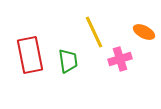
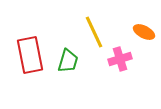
green trapezoid: rotated 25 degrees clockwise
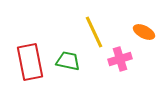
red rectangle: moved 7 px down
green trapezoid: rotated 95 degrees counterclockwise
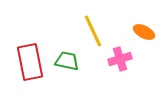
yellow line: moved 1 px left, 1 px up
green trapezoid: moved 1 px left
